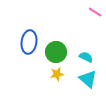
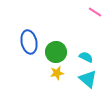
blue ellipse: rotated 20 degrees counterclockwise
yellow star: moved 1 px up
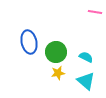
pink line: rotated 24 degrees counterclockwise
yellow star: moved 1 px right
cyan triangle: moved 2 px left, 2 px down
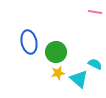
cyan semicircle: moved 9 px right, 7 px down
cyan triangle: moved 7 px left, 2 px up
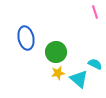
pink line: rotated 64 degrees clockwise
blue ellipse: moved 3 px left, 4 px up
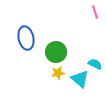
cyan triangle: moved 1 px right
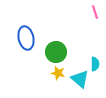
cyan semicircle: rotated 64 degrees clockwise
yellow star: rotated 24 degrees clockwise
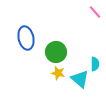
pink line: rotated 24 degrees counterclockwise
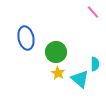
pink line: moved 2 px left
yellow star: rotated 16 degrees clockwise
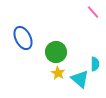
blue ellipse: moved 3 px left; rotated 15 degrees counterclockwise
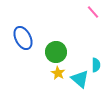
cyan semicircle: moved 1 px right, 1 px down
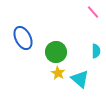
cyan semicircle: moved 14 px up
